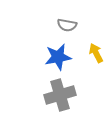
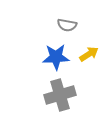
yellow arrow: moved 7 px left, 1 px down; rotated 84 degrees clockwise
blue star: moved 2 px left; rotated 8 degrees clockwise
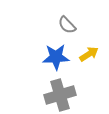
gray semicircle: rotated 36 degrees clockwise
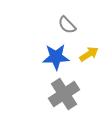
gray cross: moved 4 px right, 1 px up; rotated 16 degrees counterclockwise
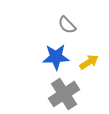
yellow arrow: moved 8 px down
